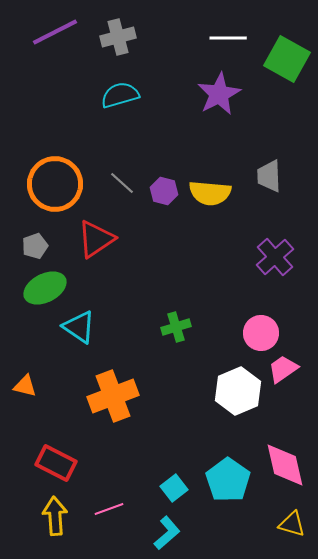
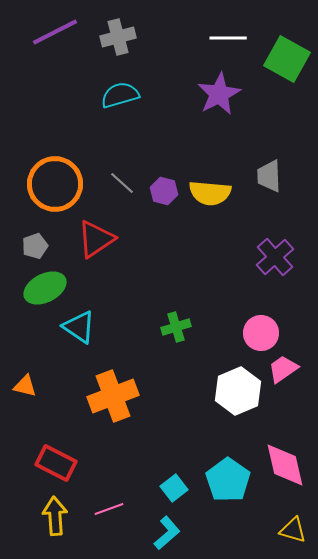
yellow triangle: moved 1 px right, 6 px down
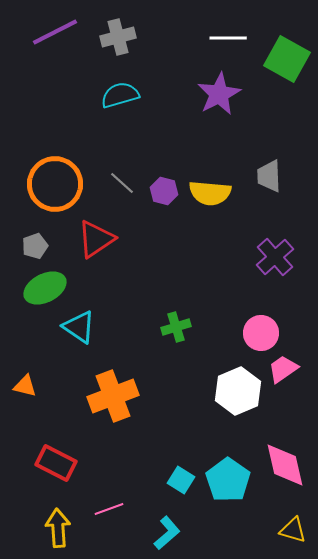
cyan square: moved 7 px right, 8 px up; rotated 20 degrees counterclockwise
yellow arrow: moved 3 px right, 12 px down
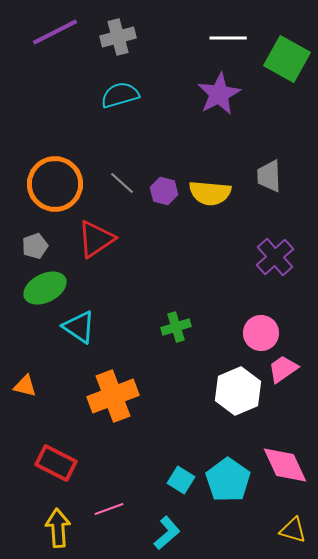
pink diamond: rotated 12 degrees counterclockwise
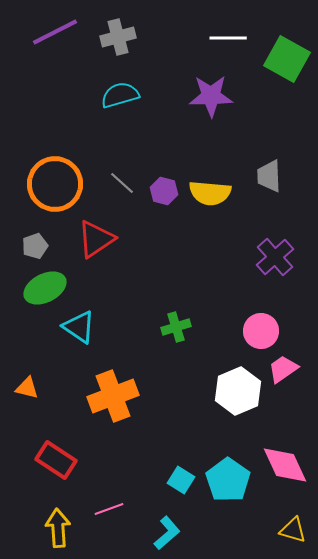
purple star: moved 8 px left, 2 px down; rotated 27 degrees clockwise
pink circle: moved 2 px up
orange triangle: moved 2 px right, 2 px down
red rectangle: moved 3 px up; rotated 6 degrees clockwise
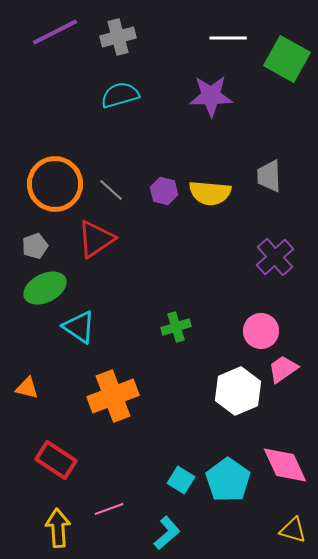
gray line: moved 11 px left, 7 px down
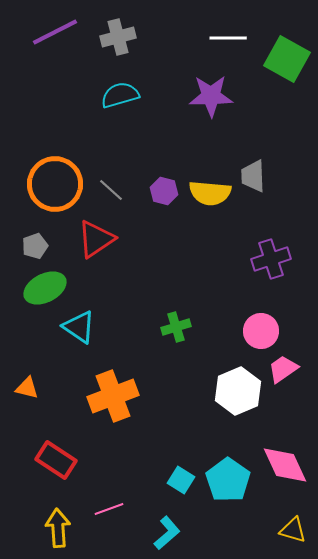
gray trapezoid: moved 16 px left
purple cross: moved 4 px left, 2 px down; rotated 24 degrees clockwise
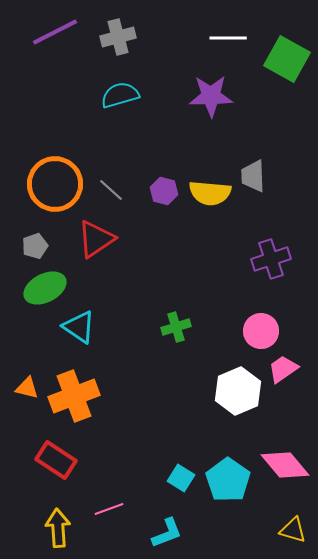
orange cross: moved 39 px left
pink diamond: rotated 15 degrees counterclockwise
cyan square: moved 2 px up
cyan L-shape: rotated 20 degrees clockwise
